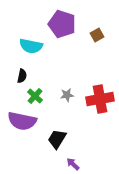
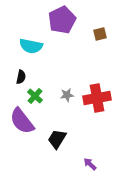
purple pentagon: moved 4 px up; rotated 28 degrees clockwise
brown square: moved 3 px right, 1 px up; rotated 16 degrees clockwise
black semicircle: moved 1 px left, 1 px down
red cross: moved 3 px left, 1 px up
purple semicircle: rotated 40 degrees clockwise
purple arrow: moved 17 px right
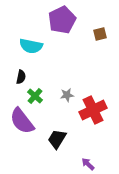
red cross: moved 4 px left, 12 px down; rotated 16 degrees counterclockwise
purple arrow: moved 2 px left
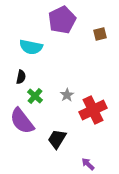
cyan semicircle: moved 1 px down
gray star: rotated 24 degrees counterclockwise
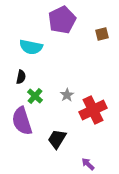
brown square: moved 2 px right
purple semicircle: rotated 20 degrees clockwise
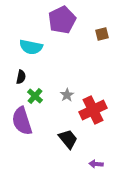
black trapezoid: moved 11 px right; rotated 110 degrees clockwise
purple arrow: moved 8 px right; rotated 40 degrees counterclockwise
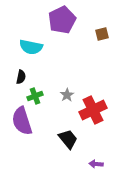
green cross: rotated 28 degrees clockwise
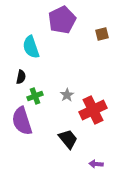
cyan semicircle: rotated 60 degrees clockwise
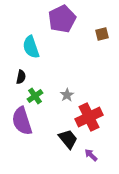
purple pentagon: moved 1 px up
green cross: rotated 14 degrees counterclockwise
red cross: moved 4 px left, 7 px down
purple arrow: moved 5 px left, 9 px up; rotated 40 degrees clockwise
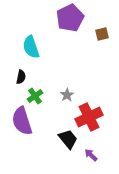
purple pentagon: moved 8 px right, 1 px up
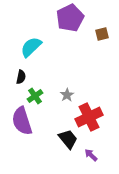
cyan semicircle: rotated 65 degrees clockwise
